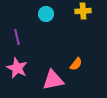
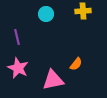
pink star: moved 1 px right
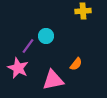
cyan circle: moved 22 px down
purple line: moved 11 px right, 9 px down; rotated 49 degrees clockwise
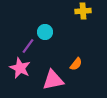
cyan circle: moved 1 px left, 4 px up
pink star: moved 2 px right
